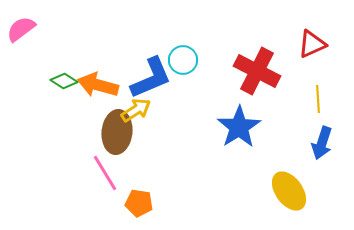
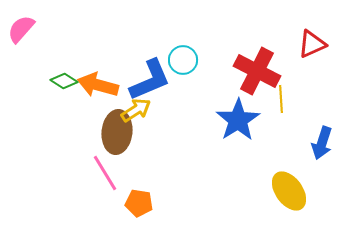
pink semicircle: rotated 12 degrees counterclockwise
blue L-shape: moved 1 px left, 2 px down
yellow line: moved 37 px left
blue star: moved 1 px left, 7 px up
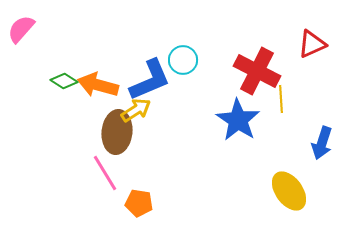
blue star: rotated 6 degrees counterclockwise
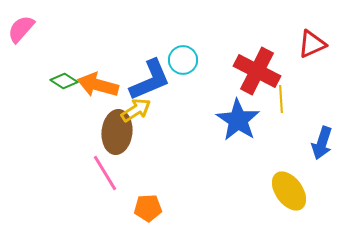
orange pentagon: moved 9 px right, 5 px down; rotated 12 degrees counterclockwise
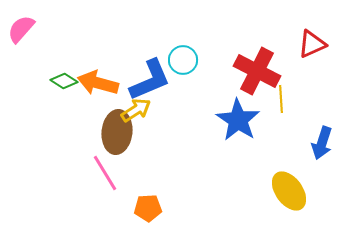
orange arrow: moved 2 px up
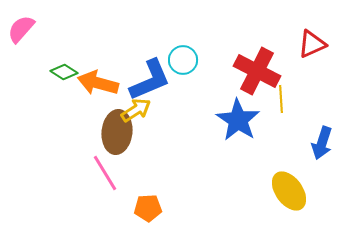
green diamond: moved 9 px up
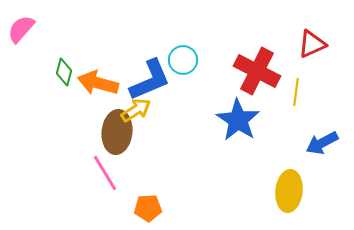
green diamond: rotated 72 degrees clockwise
yellow line: moved 15 px right, 7 px up; rotated 12 degrees clockwise
blue arrow: rotated 44 degrees clockwise
yellow ellipse: rotated 42 degrees clockwise
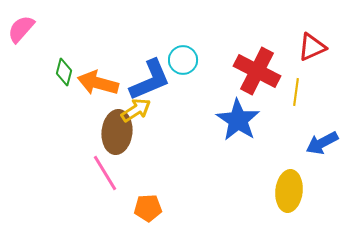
red triangle: moved 3 px down
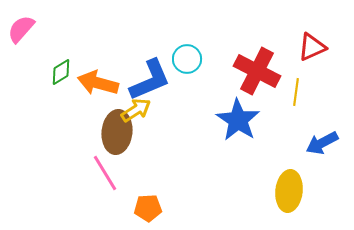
cyan circle: moved 4 px right, 1 px up
green diamond: moved 3 px left; rotated 44 degrees clockwise
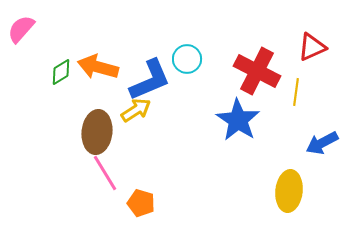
orange arrow: moved 16 px up
brown ellipse: moved 20 px left
orange pentagon: moved 7 px left, 5 px up; rotated 20 degrees clockwise
